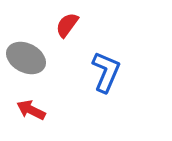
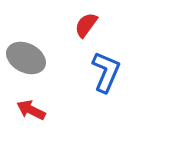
red semicircle: moved 19 px right
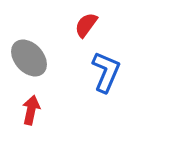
gray ellipse: moved 3 px right; rotated 21 degrees clockwise
red arrow: rotated 76 degrees clockwise
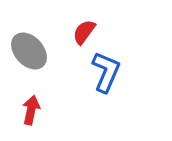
red semicircle: moved 2 px left, 7 px down
gray ellipse: moved 7 px up
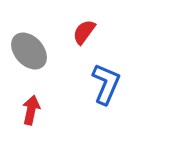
blue L-shape: moved 12 px down
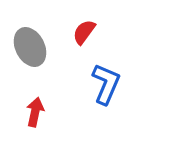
gray ellipse: moved 1 px right, 4 px up; rotated 15 degrees clockwise
red arrow: moved 4 px right, 2 px down
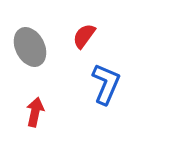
red semicircle: moved 4 px down
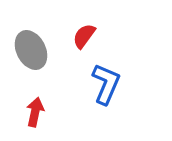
gray ellipse: moved 1 px right, 3 px down
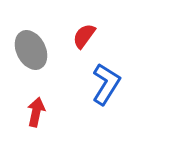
blue L-shape: rotated 9 degrees clockwise
red arrow: moved 1 px right
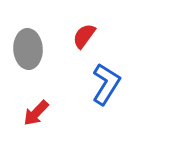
gray ellipse: moved 3 px left, 1 px up; rotated 24 degrees clockwise
red arrow: moved 1 px down; rotated 148 degrees counterclockwise
